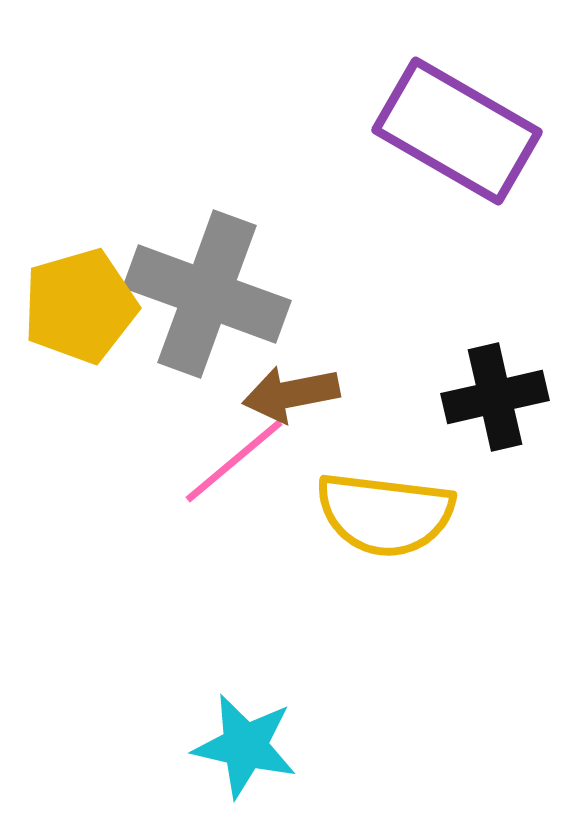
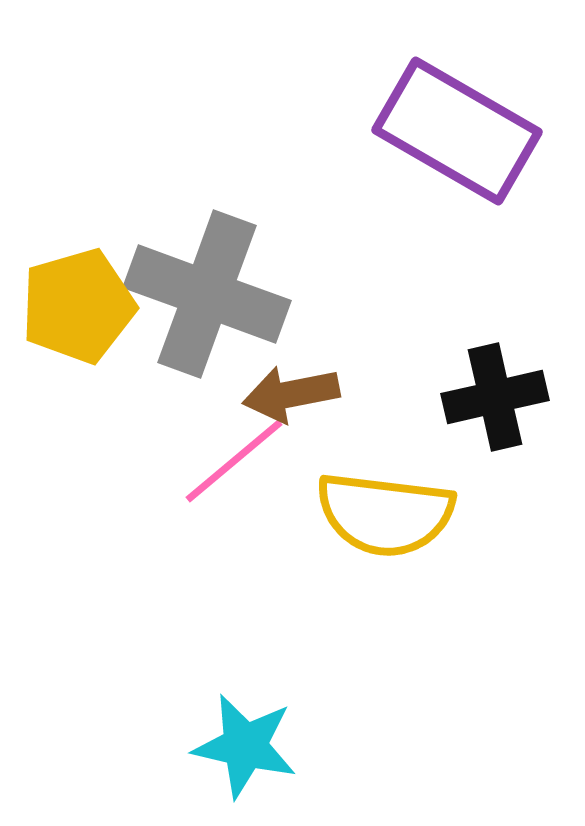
yellow pentagon: moved 2 px left
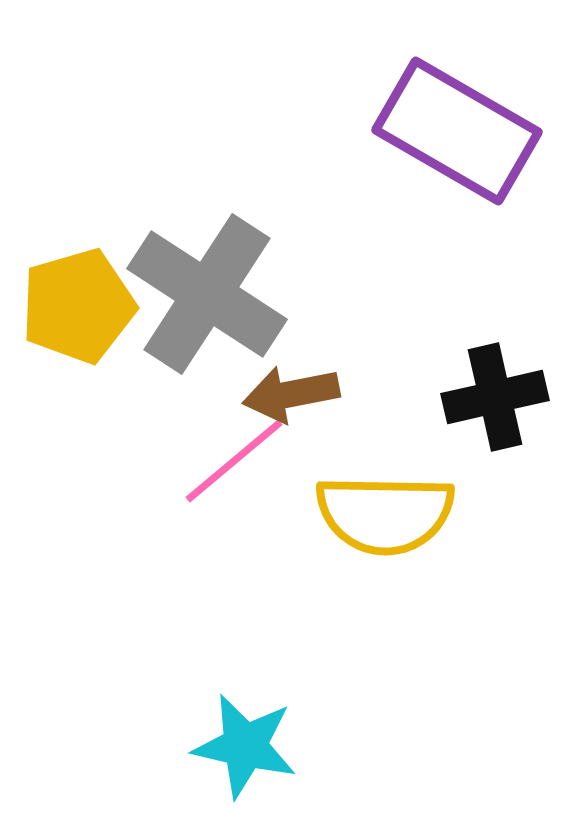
gray cross: rotated 13 degrees clockwise
yellow semicircle: rotated 6 degrees counterclockwise
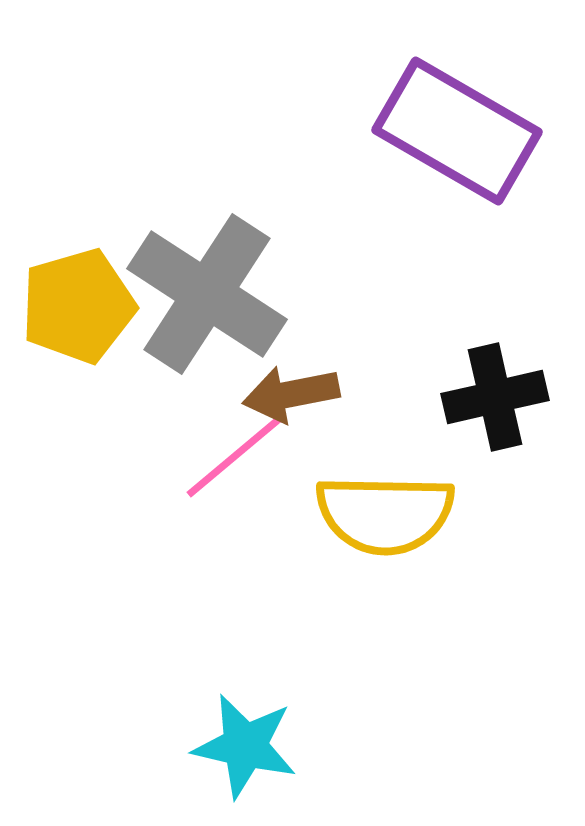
pink line: moved 1 px right, 5 px up
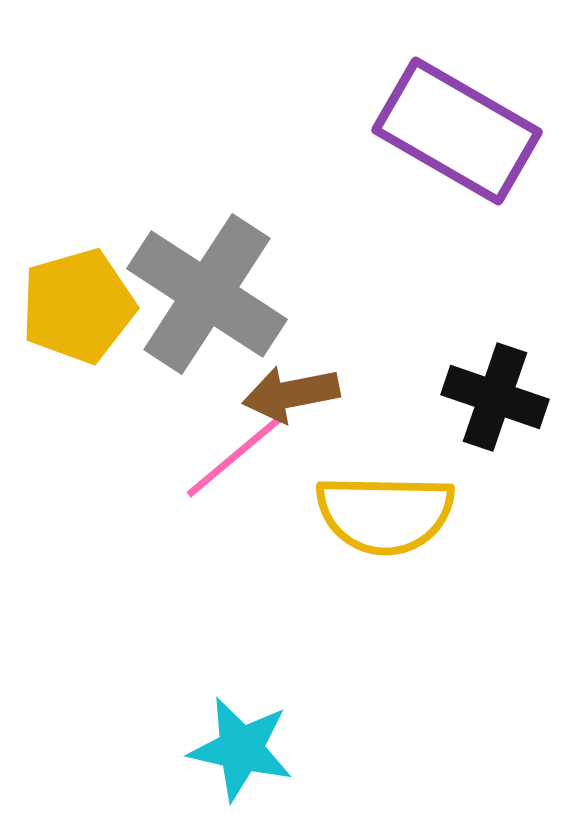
black cross: rotated 32 degrees clockwise
cyan star: moved 4 px left, 3 px down
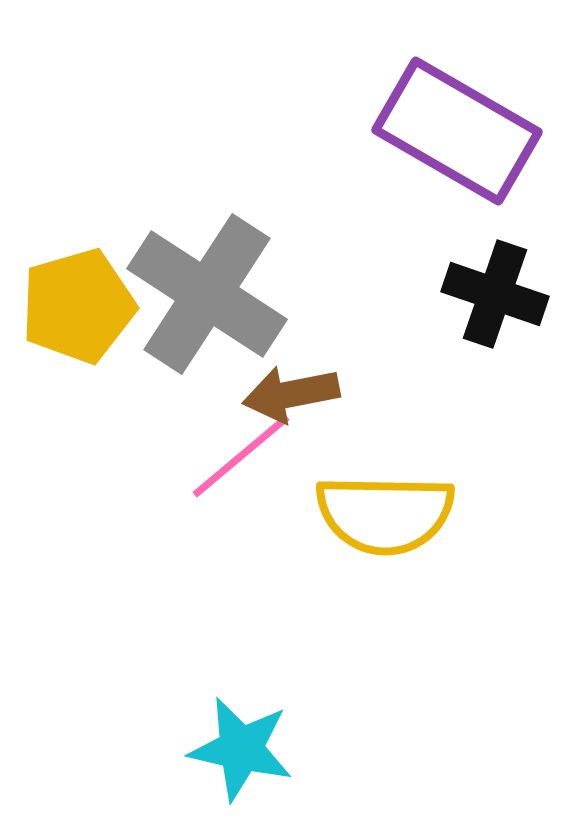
black cross: moved 103 px up
pink line: moved 6 px right
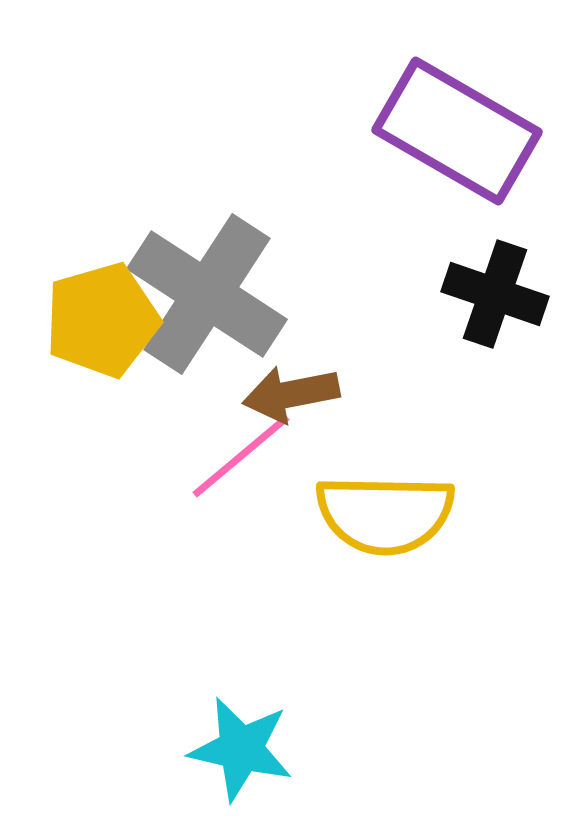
yellow pentagon: moved 24 px right, 14 px down
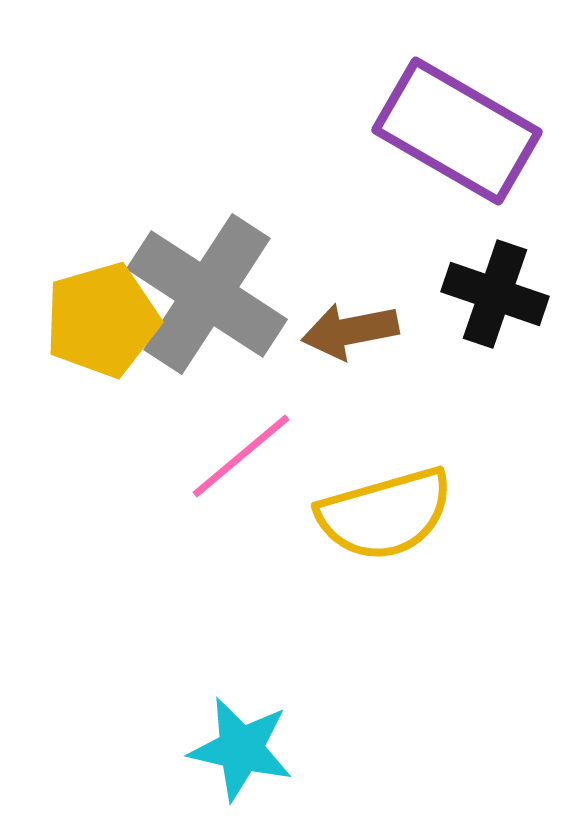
brown arrow: moved 59 px right, 63 px up
yellow semicircle: rotated 17 degrees counterclockwise
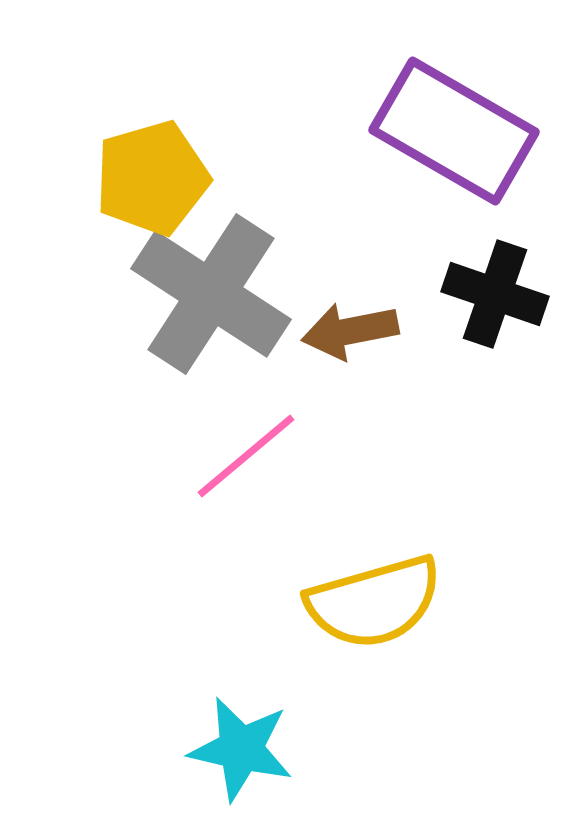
purple rectangle: moved 3 px left
gray cross: moved 4 px right
yellow pentagon: moved 50 px right, 142 px up
pink line: moved 5 px right
yellow semicircle: moved 11 px left, 88 px down
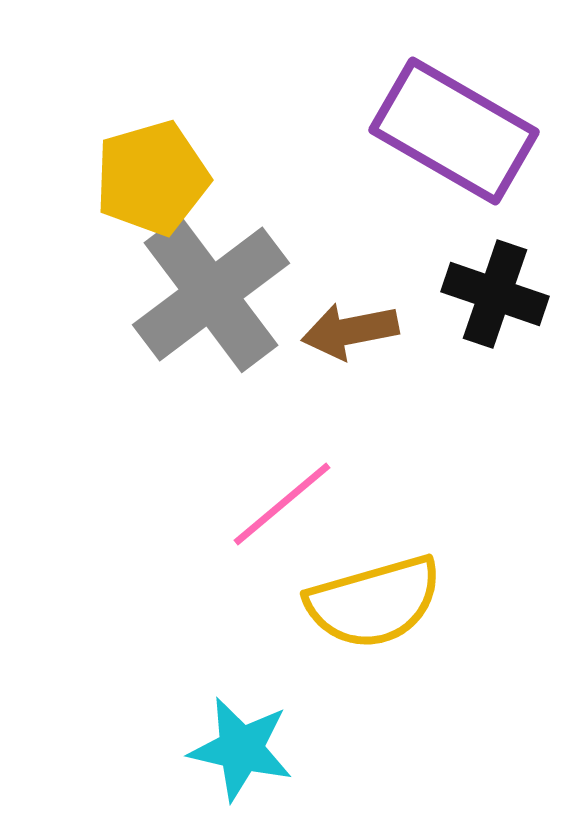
gray cross: rotated 20 degrees clockwise
pink line: moved 36 px right, 48 px down
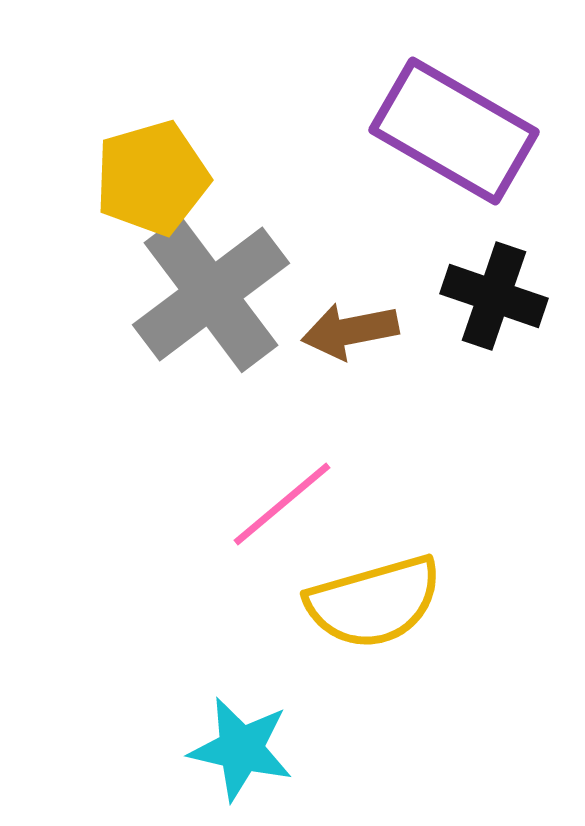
black cross: moved 1 px left, 2 px down
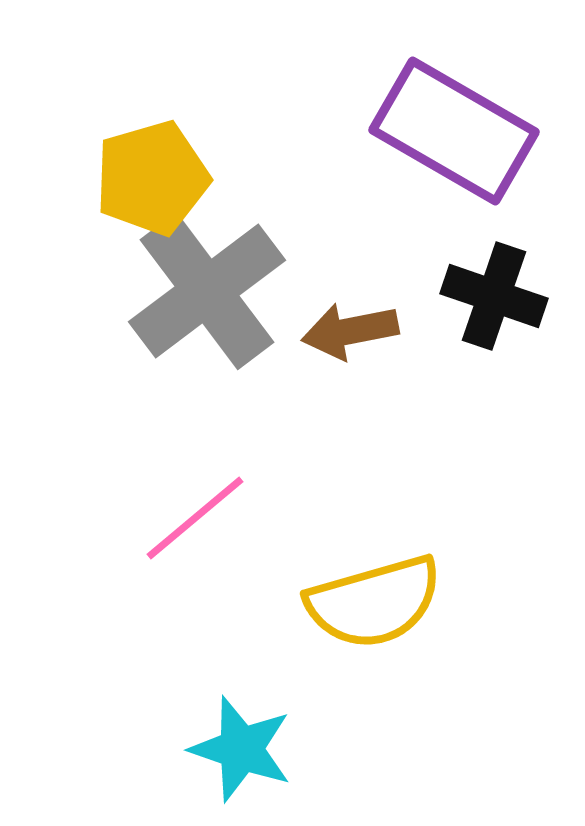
gray cross: moved 4 px left, 3 px up
pink line: moved 87 px left, 14 px down
cyan star: rotated 6 degrees clockwise
